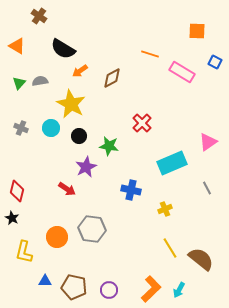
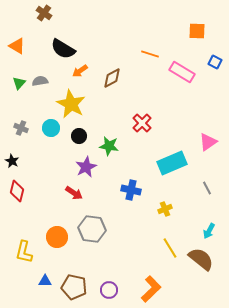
brown cross: moved 5 px right, 3 px up
red arrow: moved 7 px right, 4 px down
black star: moved 57 px up
cyan arrow: moved 30 px right, 59 px up
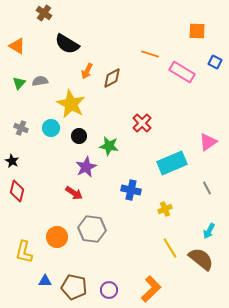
black semicircle: moved 4 px right, 5 px up
orange arrow: moved 7 px right; rotated 28 degrees counterclockwise
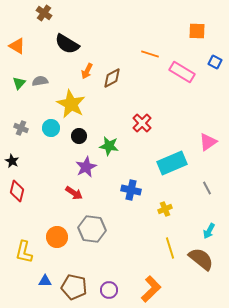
yellow line: rotated 15 degrees clockwise
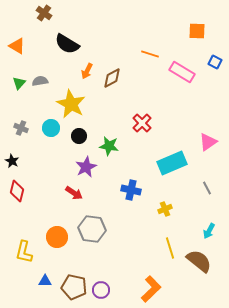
brown semicircle: moved 2 px left, 2 px down
purple circle: moved 8 px left
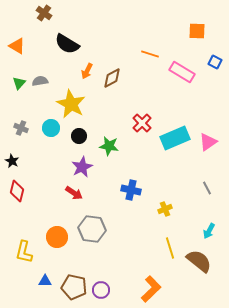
cyan rectangle: moved 3 px right, 25 px up
purple star: moved 4 px left
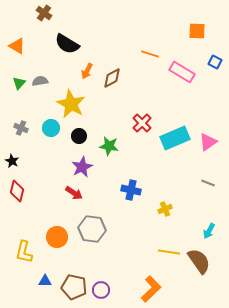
gray line: moved 1 px right, 5 px up; rotated 40 degrees counterclockwise
yellow line: moved 1 px left, 4 px down; rotated 65 degrees counterclockwise
brown semicircle: rotated 16 degrees clockwise
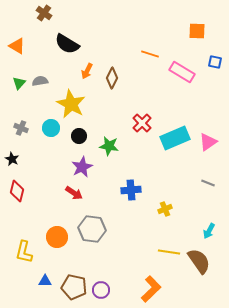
blue square: rotated 16 degrees counterclockwise
brown diamond: rotated 35 degrees counterclockwise
black star: moved 2 px up
blue cross: rotated 18 degrees counterclockwise
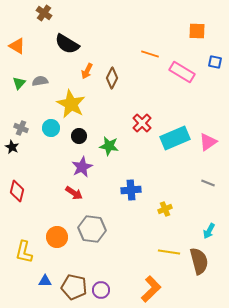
black star: moved 12 px up
brown semicircle: rotated 20 degrees clockwise
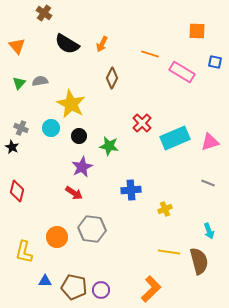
orange triangle: rotated 18 degrees clockwise
orange arrow: moved 15 px right, 27 px up
pink triangle: moved 2 px right; rotated 18 degrees clockwise
cyan arrow: rotated 49 degrees counterclockwise
